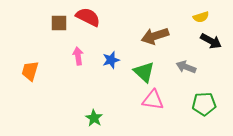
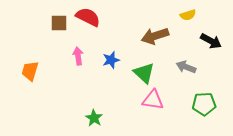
yellow semicircle: moved 13 px left, 2 px up
green triangle: moved 1 px down
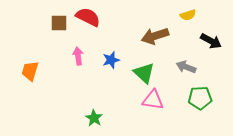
green pentagon: moved 4 px left, 6 px up
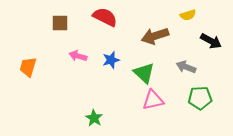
red semicircle: moved 17 px right
brown square: moved 1 px right
pink arrow: rotated 66 degrees counterclockwise
orange trapezoid: moved 2 px left, 4 px up
pink triangle: rotated 20 degrees counterclockwise
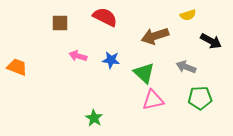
blue star: rotated 24 degrees clockwise
orange trapezoid: moved 11 px left; rotated 95 degrees clockwise
